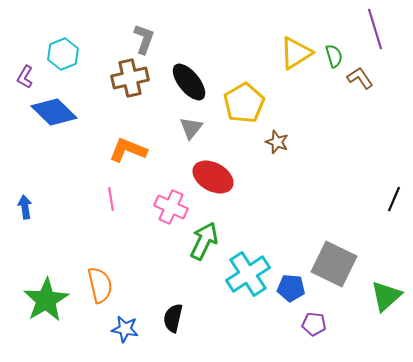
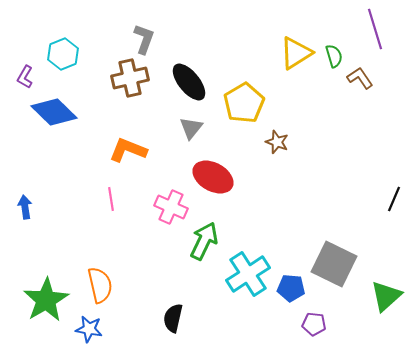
blue star: moved 36 px left
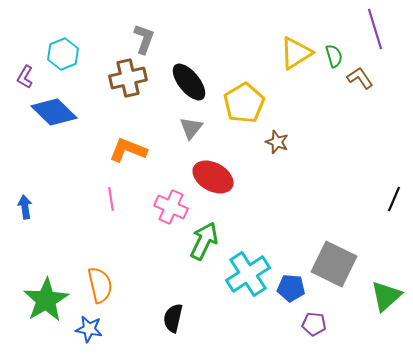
brown cross: moved 2 px left
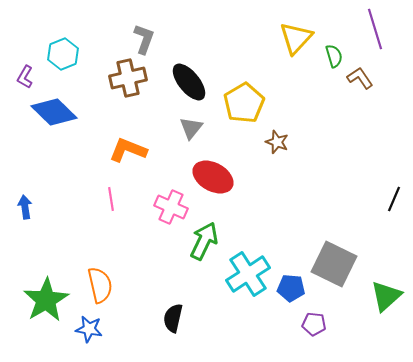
yellow triangle: moved 15 px up; rotated 15 degrees counterclockwise
